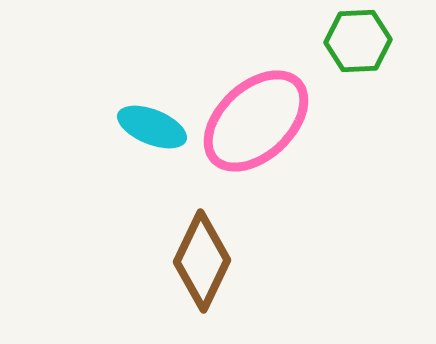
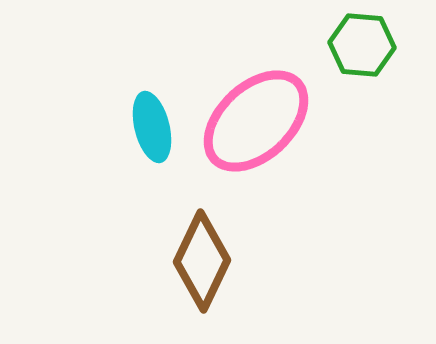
green hexagon: moved 4 px right, 4 px down; rotated 8 degrees clockwise
cyan ellipse: rotated 54 degrees clockwise
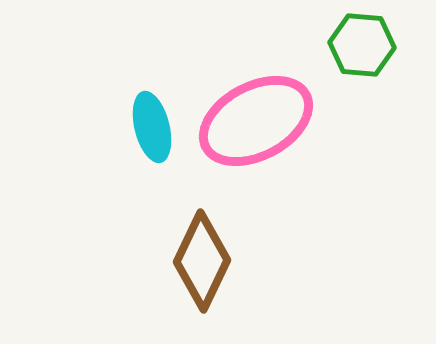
pink ellipse: rotated 15 degrees clockwise
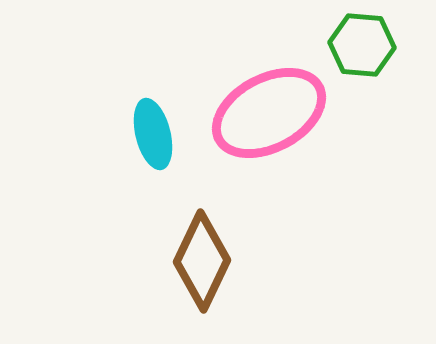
pink ellipse: moved 13 px right, 8 px up
cyan ellipse: moved 1 px right, 7 px down
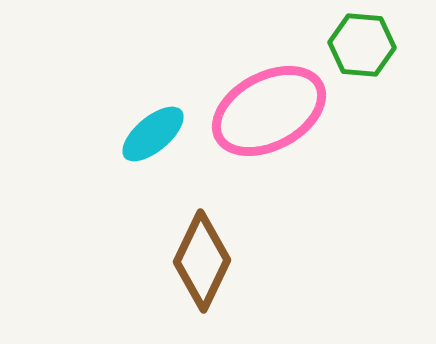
pink ellipse: moved 2 px up
cyan ellipse: rotated 64 degrees clockwise
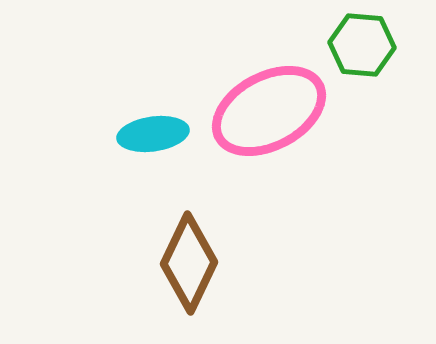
cyan ellipse: rotated 32 degrees clockwise
brown diamond: moved 13 px left, 2 px down
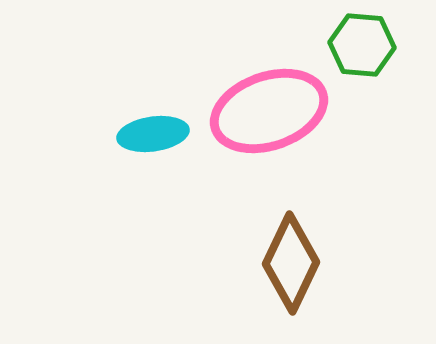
pink ellipse: rotated 9 degrees clockwise
brown diamond: moved 102 px right
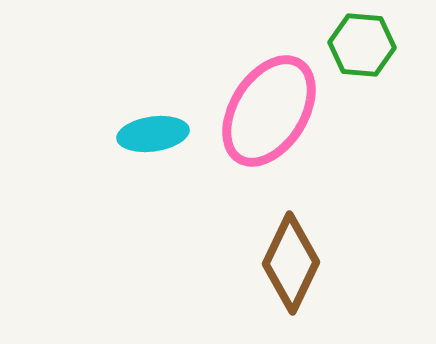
pink ellipse: rotated 39 degrees counterclockwise
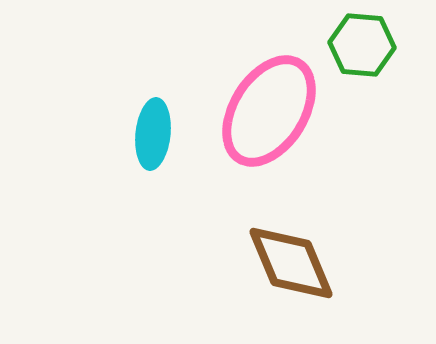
cyan ellipse: rotated 76 degrees counterclockwise
brown diamond: rotated 48 degrees counterclockwise
